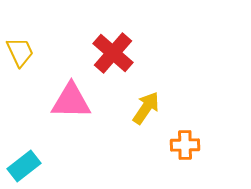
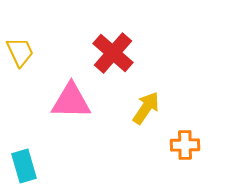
cyan rectangle: rotated 68 degrees counterclockwise
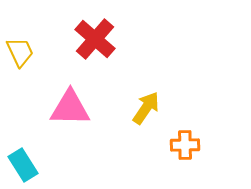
red cross: moved 18 px left, 14 px up
pink triangle: moved 1 px left, 7 px down
cyan rectangle: moved 1 px left, 1 px up; rotated 16 degrees counterclockwise
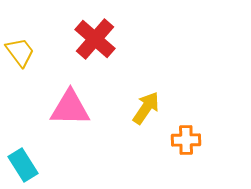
yellow trapezoid: rotated 12 degrees counterclockwise
orange cross: moved 1 px right, 5 px up
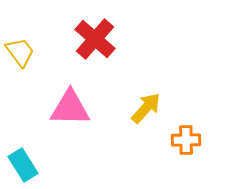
yellow arrow: rotated 8 degrees clockwise
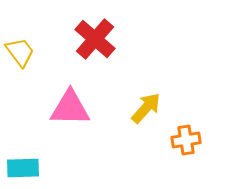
orange cross: rotated 8 degrees counterclockwise
cyan rectangle: moved 3 px down; rotated 60 degrees counterclockwise
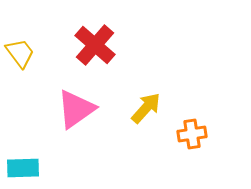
red cross: moved 6 px down
yellow trapezoid: moved 1 px down
pink triangle: moved 6 px right, 1 px down; rotated 36 degrees counterclockwise
orange cross: moved 6 px right, 6 px up
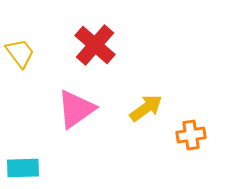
yellow arrow: rotated 12 degrees clockwise
orange cross: moved 1 px left, 1 px down
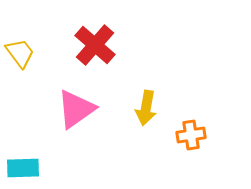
yellow arrow: rotated 136 degrees clockwise
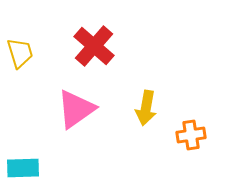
red cross: moved 1 px left, 1 px down
yellow trapezoid: rotated 20 degrees clockwise
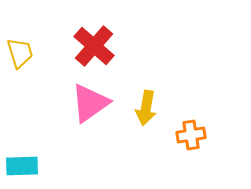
pink triangle: moved 14 px right, 6 px up
cyan rectangle: moved 1 px left, 2 px up
